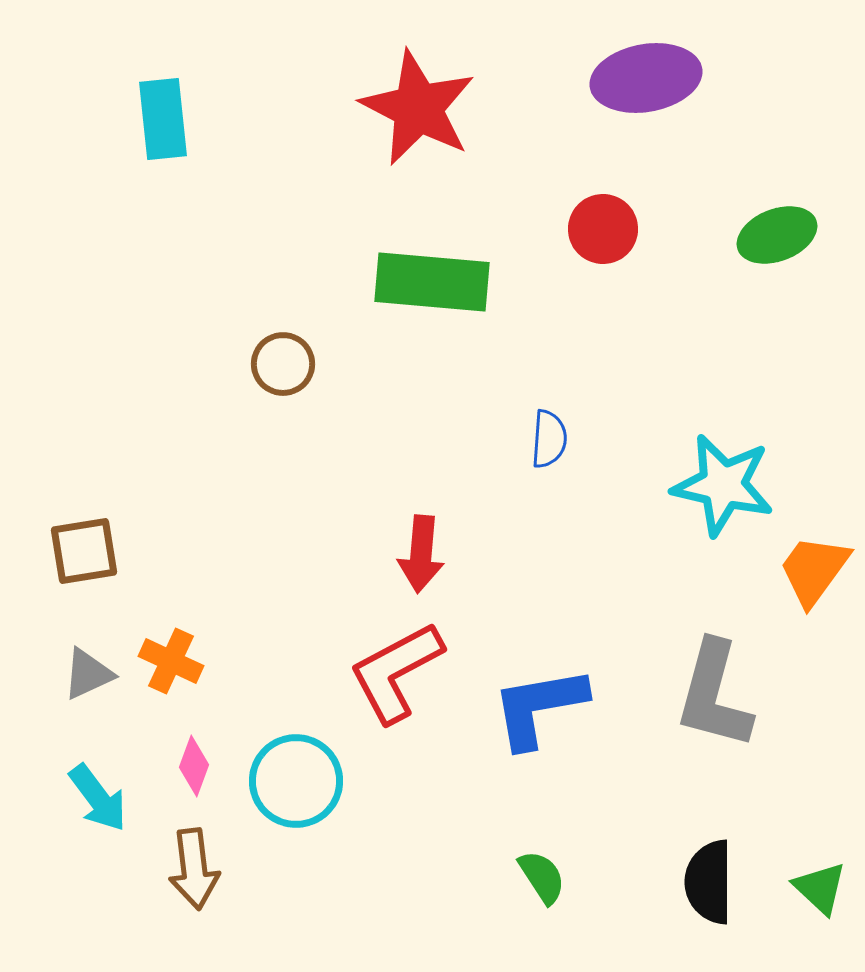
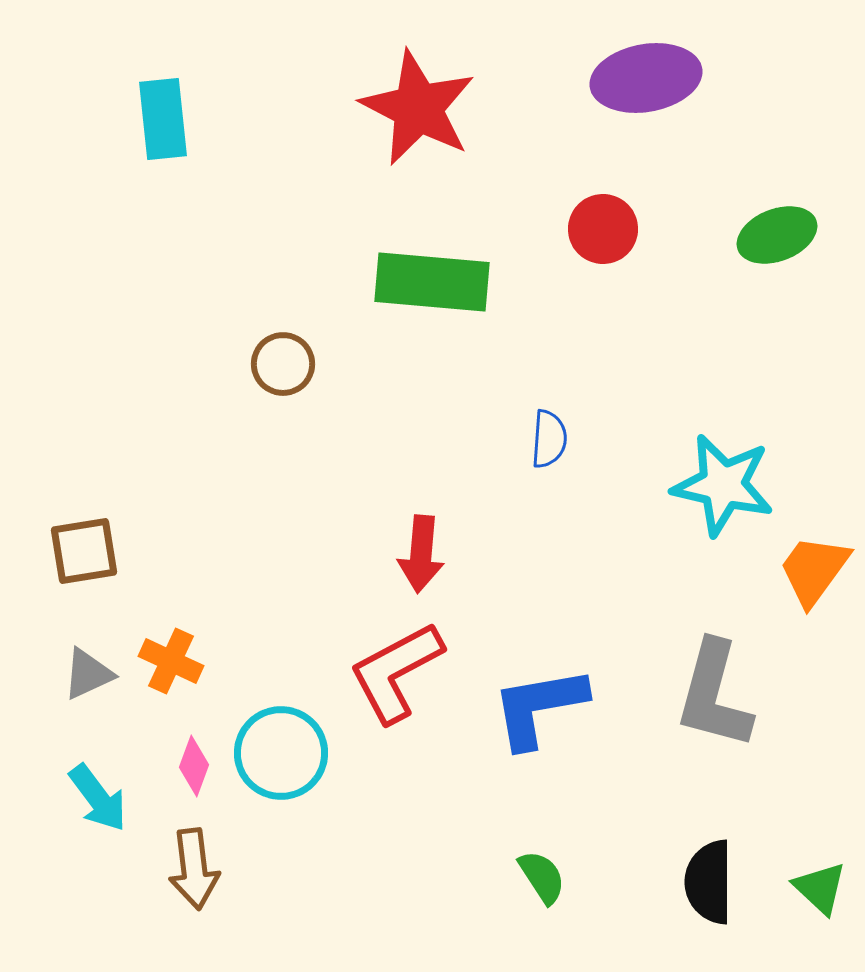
cyan circle: moved 15 px left, 28 px up
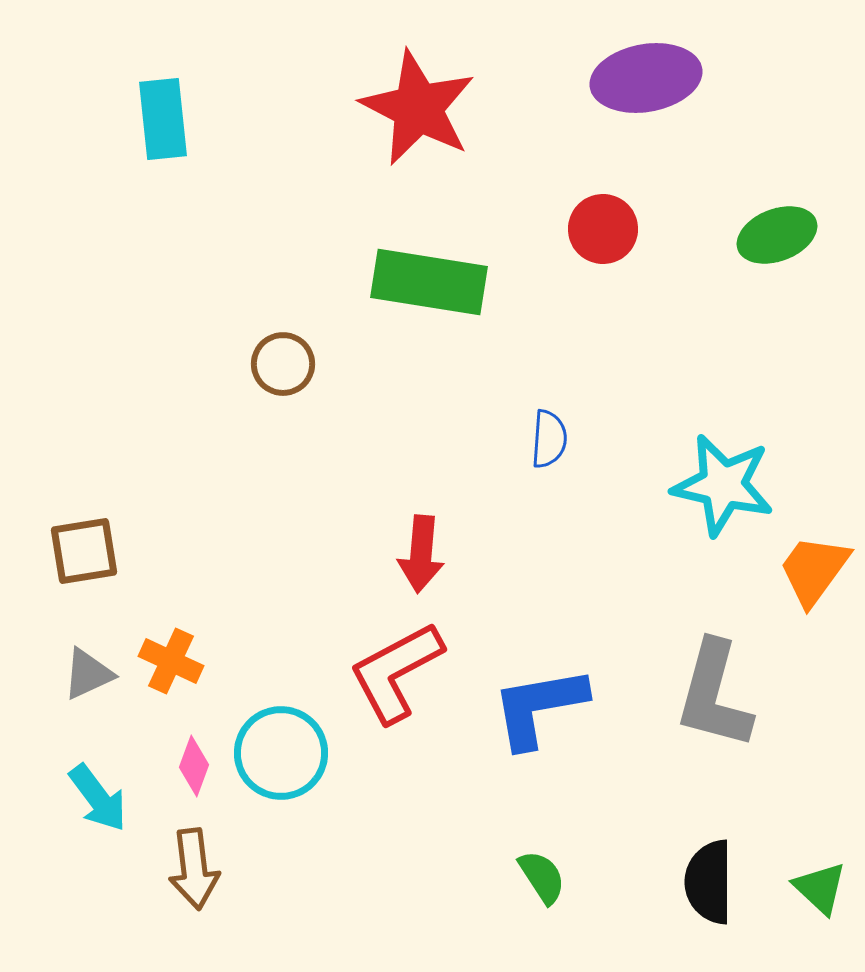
green rectangle: moved 3 px left; rotated 4 degrees clockwise
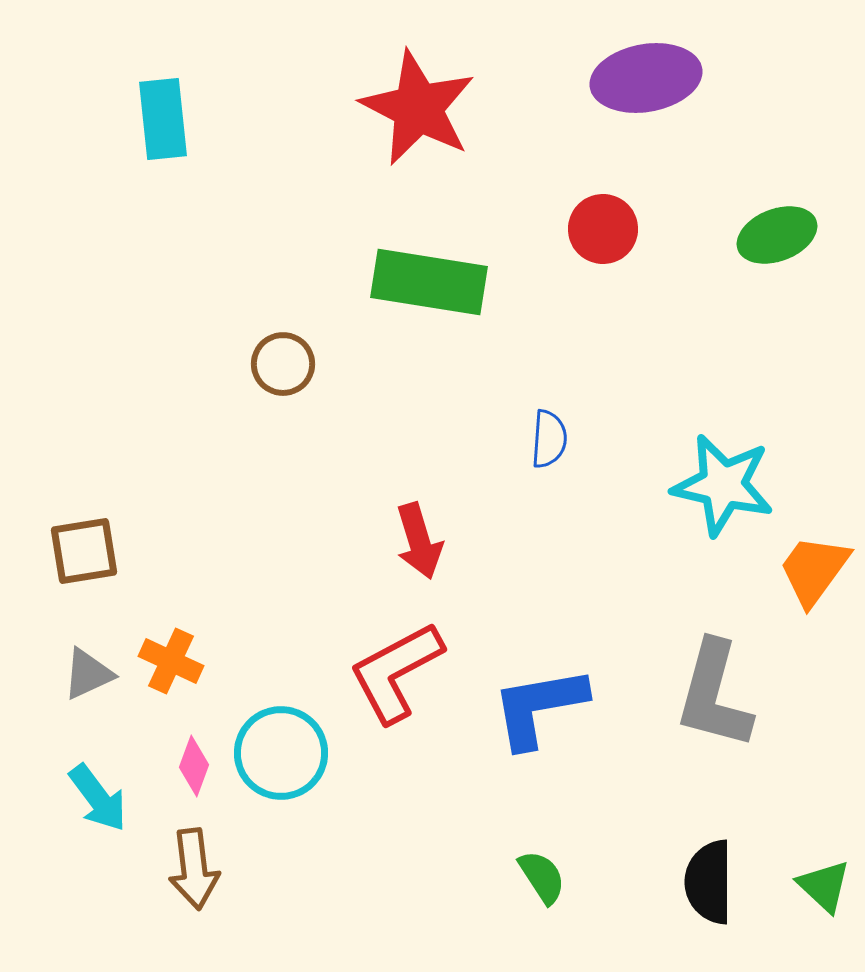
red arrow: moved 2 px left, 13 px up; rotated 22 degrees counterclockwise
green triangle: moved 4 px right, 2 px up
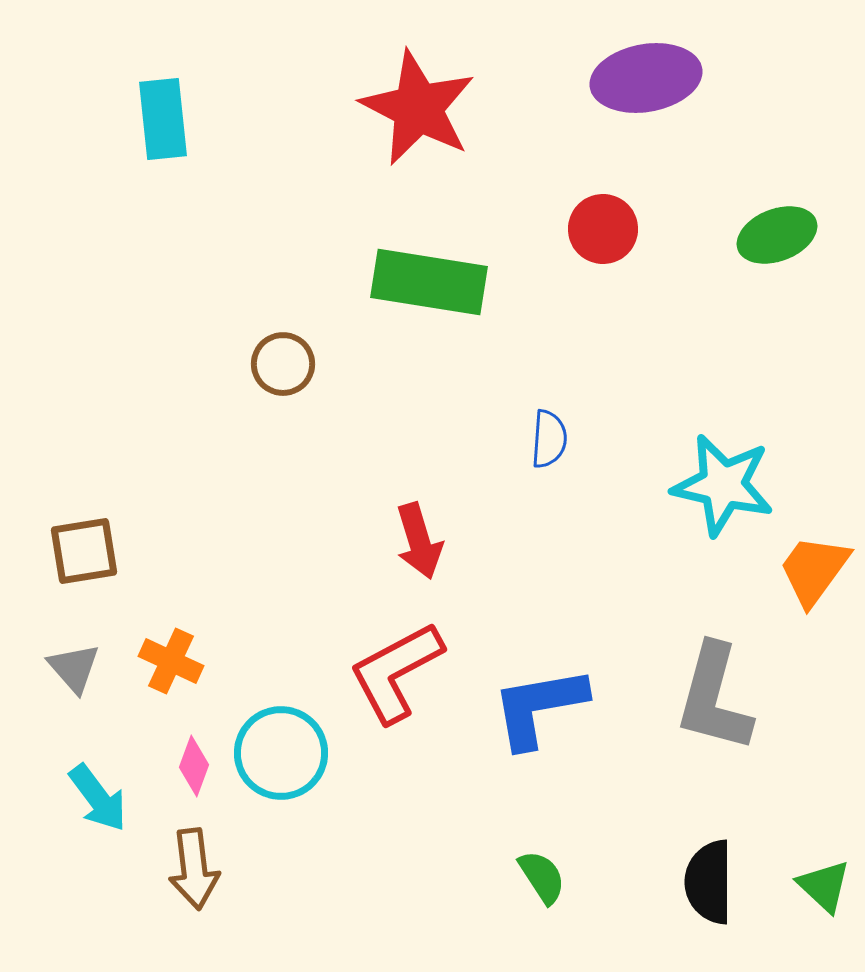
gray triangle: moved 14 px left, 6 px up; rotated 46 degrees counterclockwise
gray L-shape: moved 3 px down
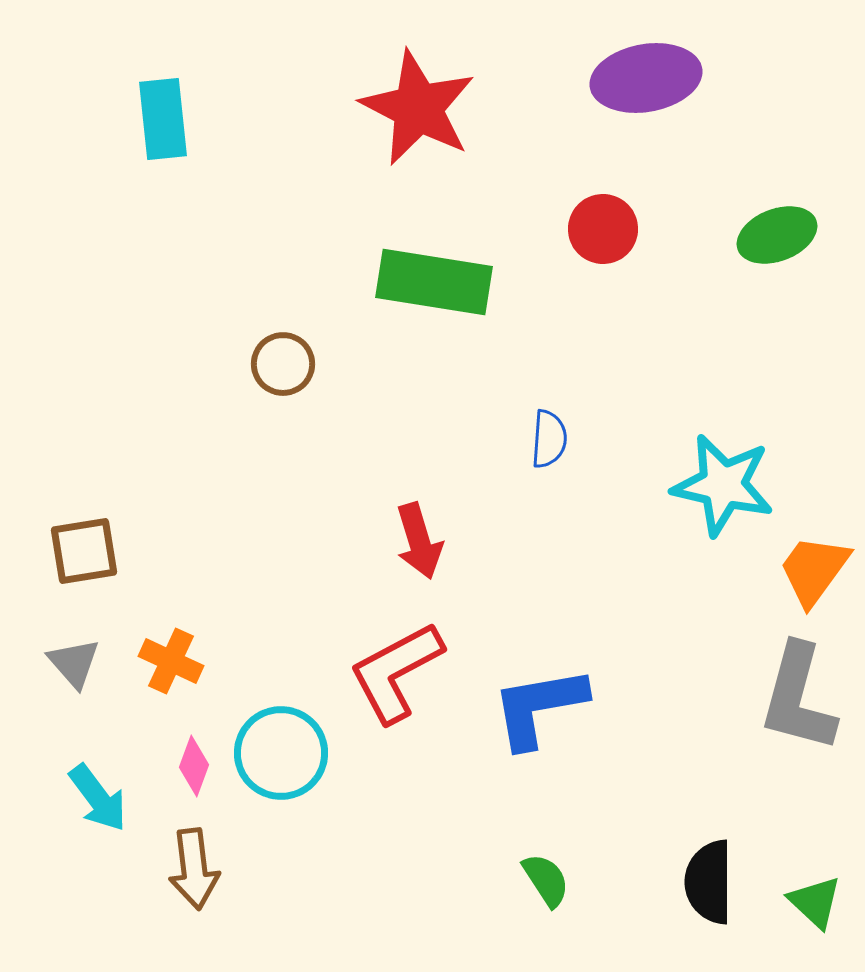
green rectangle: moved 5 px right
gray triangle: moved 5 px up
gray L-shape: moved 84 px right
green semicircle: moved 4 px right, 3 px down
green triangle: moved 9 px left, 16 px down
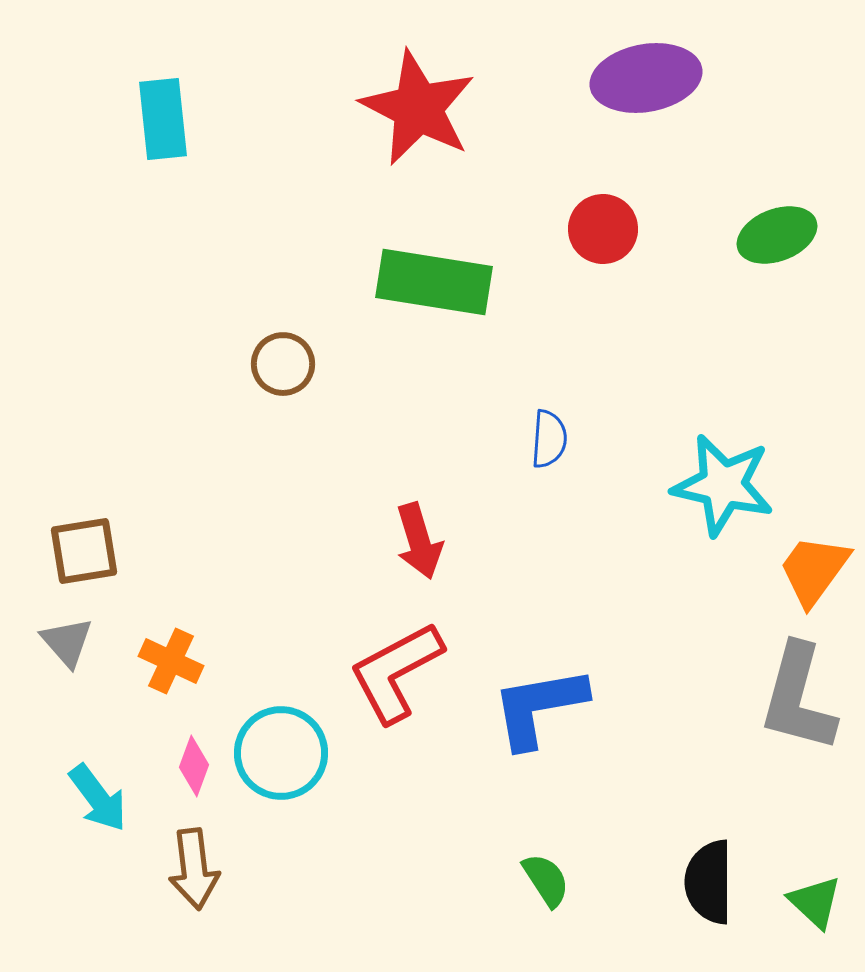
gray triangle: moved 7 px left, 21 px up
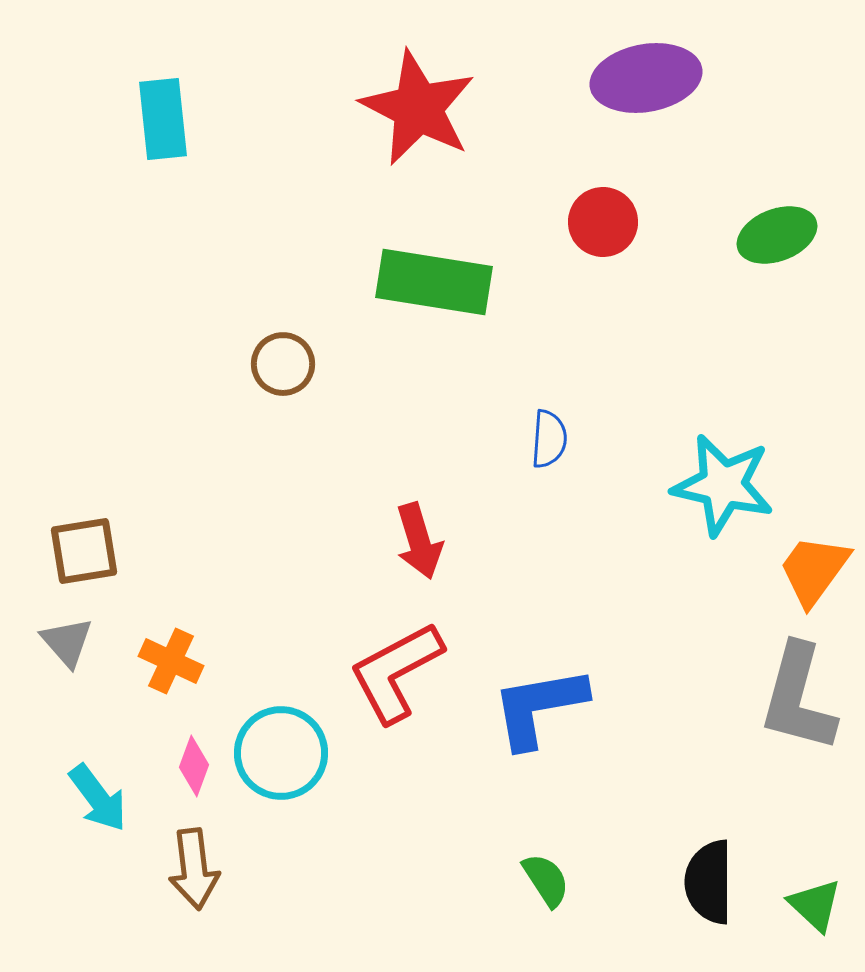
red circle: moved 7 px up
green triangle: moved 3 px down
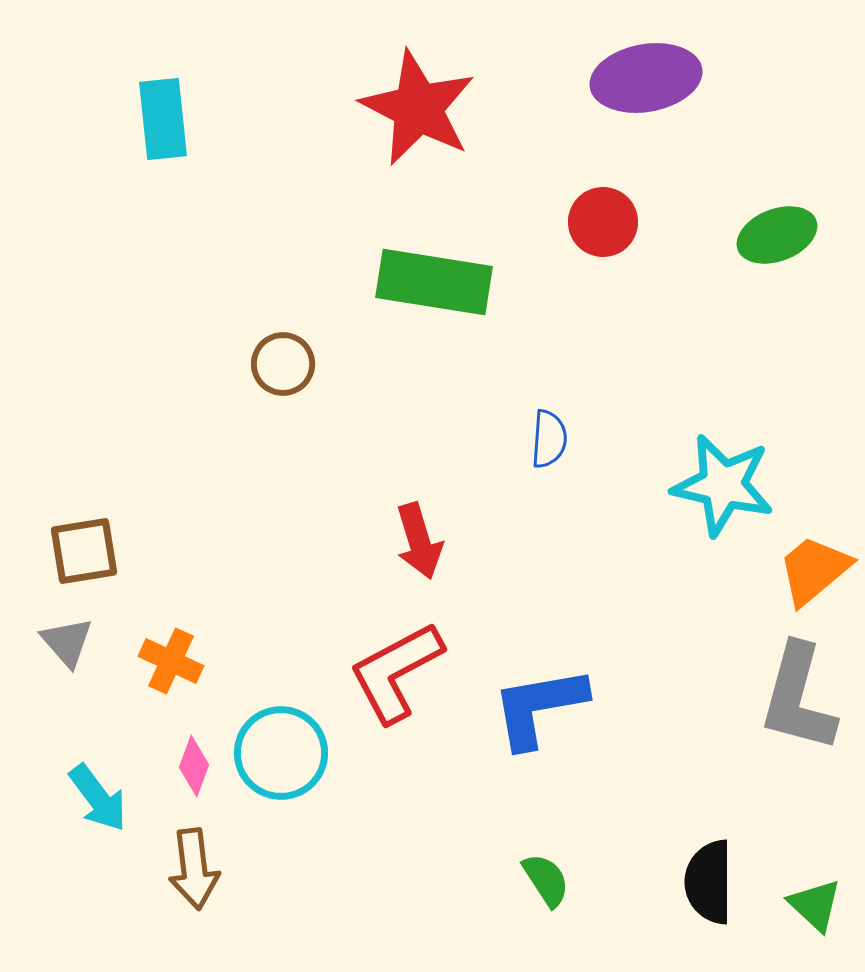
orange trapezoid: rotated 14 degrees clockwise
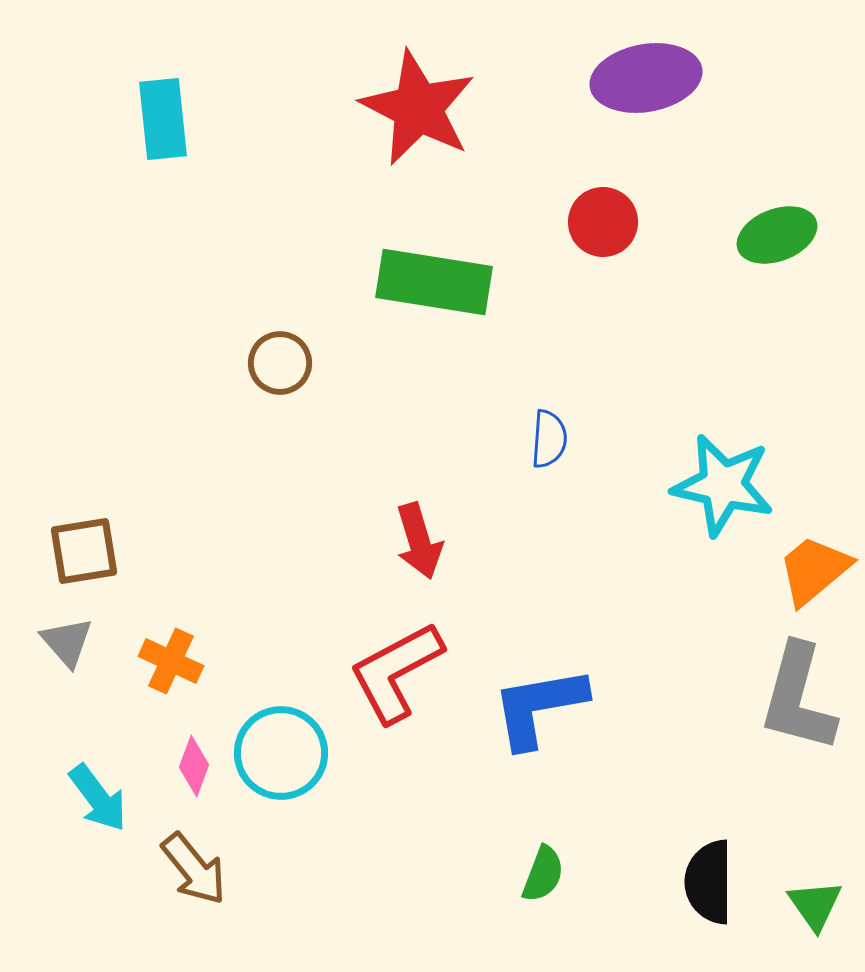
brown circle: moved 3 px left, 1 px up
brown arrow: rotated 32 degrees counterclockwise
green semicircle: moved 3 px left, 6 px up; rotated 54 degrees clockwise
green triangle: rotated 12 degrees clockwise
